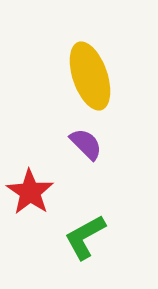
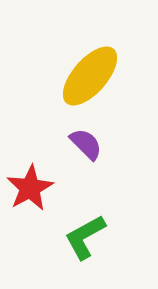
yellow ellipse: rotated 60 degrees clockwise
red star: moved 4 px up; rotated 9 degrees clockwise
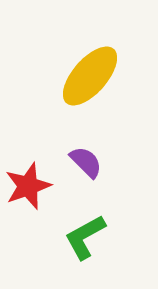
purple semicircle: moved 18 px down
red star: moved 2 px left, 2 px up; rotated 9 degrees clockwise
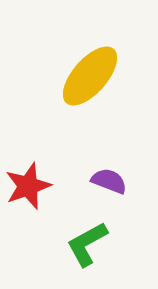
purple semicircle: moved 23 px right, 19 px down; rotated 24 degrees counterclockwise
green L-shape: moved 2 px right, 7 px down
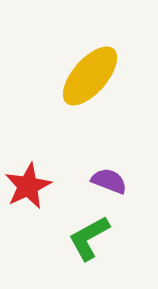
red star: rotated 6 degrees counterclockwise
green L-shape: moved 2 px right, 6 px up
